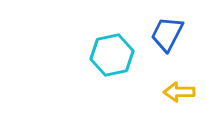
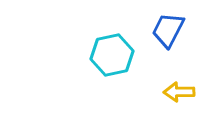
blue trapezoid: moved 1 px right, 4 px up
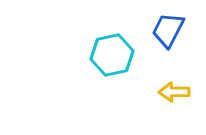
yellow arrow: moved 5 px left
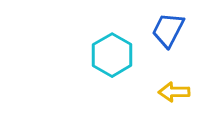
cyan hexagon: rotated 18 degrees counterclockwise
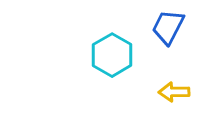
blue trapezoid: moved 3 px up
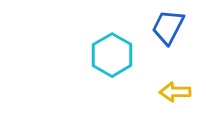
yellow arrow: moved 1 px right
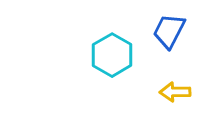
blue trapezoid: moved 1 px right, 4 px down
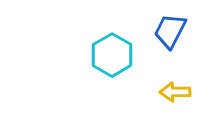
blue trapezoid: moved 1 px right
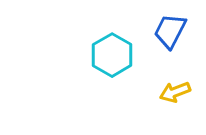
yellow arrow: rotated 20 degrees counterclockwise
